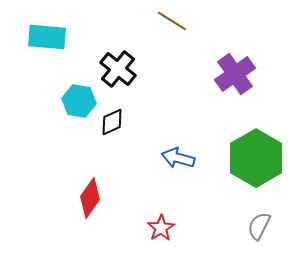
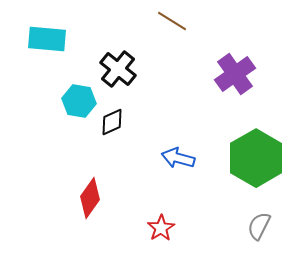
cyan rectangle: moved 2 px down
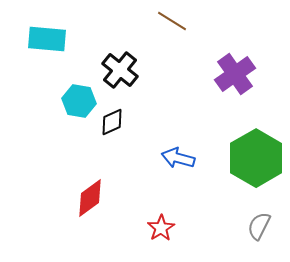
black cross: moved 2 px right, 1 px down
red diamond: rotated 18 degrees clockwise
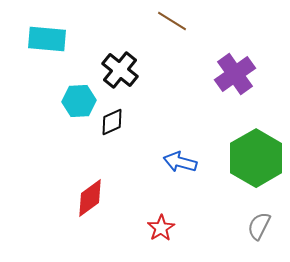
cyan hexagon: rotated 12 degrees counterclockwise
blue arrow: moved 2 px right, 4 px down
